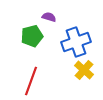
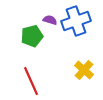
purple semicircle: moved 1 px right, 3 px down
blue cross: moved 21 px up
red line: rotated 44 degrees counterclockwise
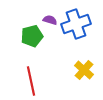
blue cross: moved 3 px down
red line: rotated 12 degrees clockwise
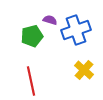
blue cross: moved 6 px down
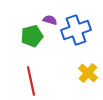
yellow cross: moved 4 px right, 3 px down
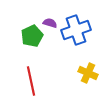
purple semicircle: moved 3 px down
green pentagon: rotated 10 degrees counterclockwise
yellow cross: rotated 18 degrees counterclockwise
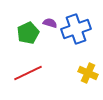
blue cross: moved 1 px up
green pentagon: moved 4 px left, 3 px up
red line: moved 3 px left, 8 px up; rotated 76 degrees clockwise
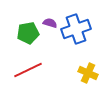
green pentagon: rotated 15 degrees clockwise
red line: moved 3 px up
